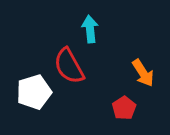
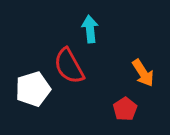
white pentagon: moved 1 px left, 3 px up
red pentagon: moved 1 px right, 1 px down
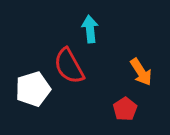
orange arrow: moved 2 px left, 1 px up
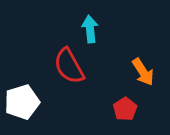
orange arrow: moved 2 px right
white pentagon: moved 11 px left, 13 px down
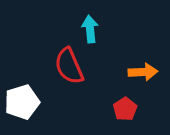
red semicircle: rotated 6 degrees clockwise
orange arrow: rotated 60 degrees counterclockwise
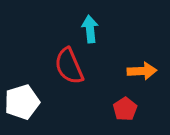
orange arrow: moved 1 px left, 1 px up
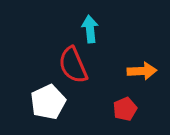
red semicircle: moved 4 px right, 1 px up
white pentagon: moved 26 px right; rotated 8 degrees counterclockwise
red pentagon: rotated 10 degrees clockwise
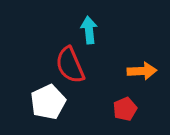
cyan arrow: moved 1 px left, 1 px down
red semicircle: moved 3 px left
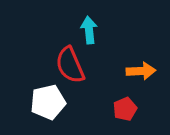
orange arrow: moved 1 px left
white pentagon: rotated 12 degrees clockwise
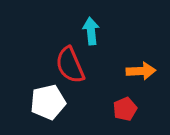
cyan arrow: moved 2 px right, 1 px down
